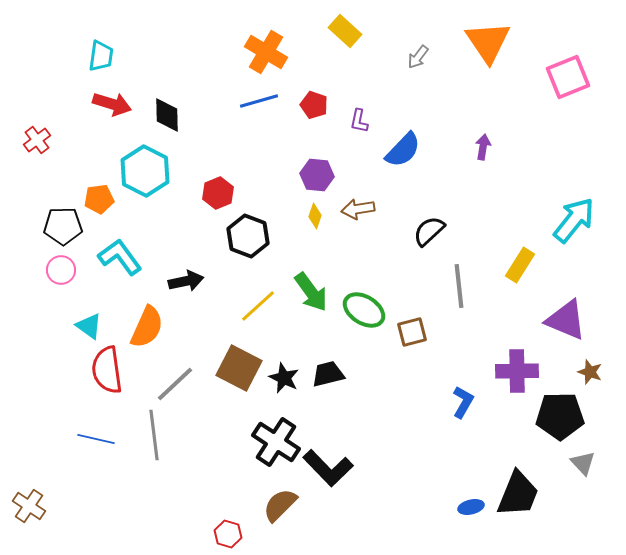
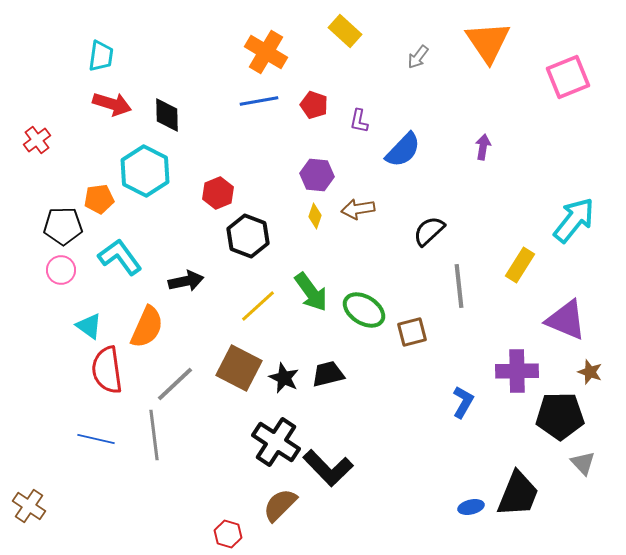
blue line at (259, 101): rotated 6 degrees clockwise
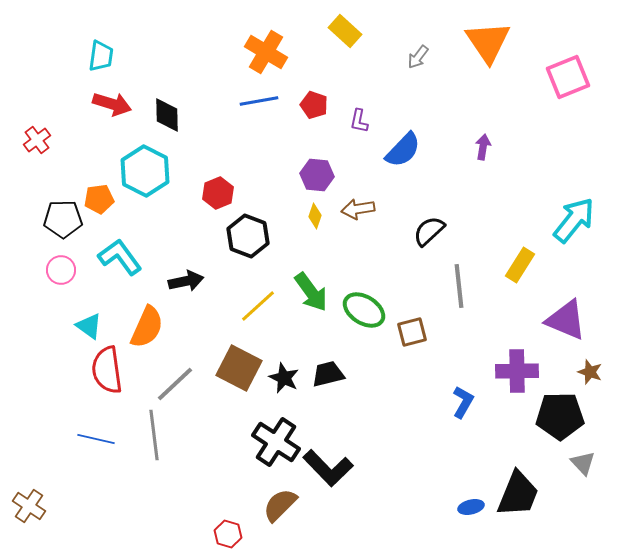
black pentagon at (63, 226): moved 7 px up
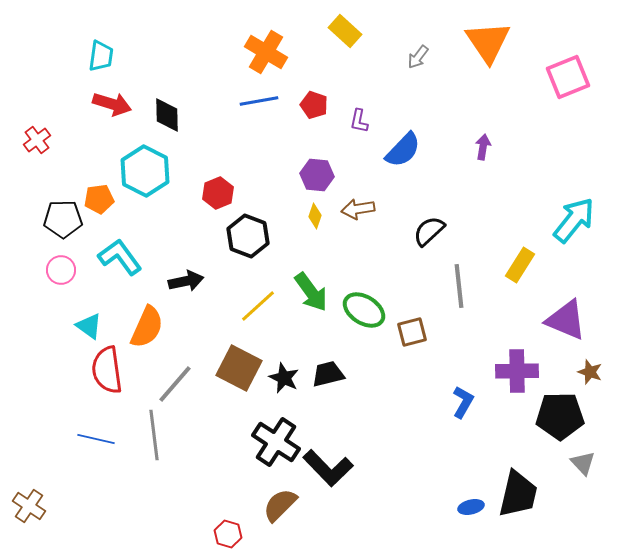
gray line at (175, 384): rotated 6 degrees counterclockwise
black trapezoid at (518, 494): rotated 9 degrees counterclockwise
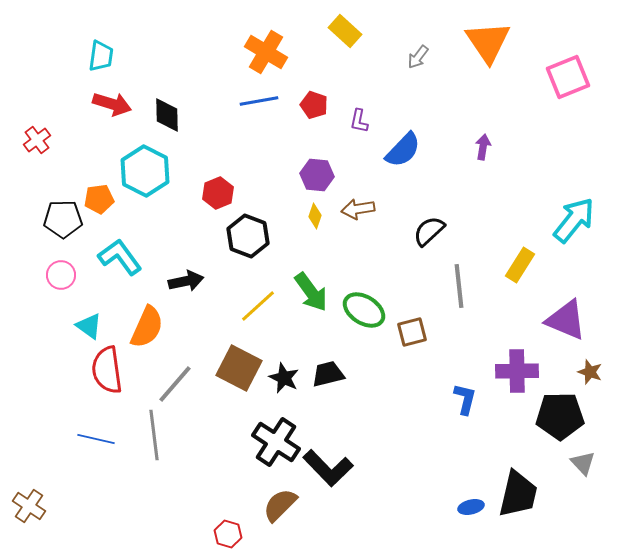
pink circle at (61, 270): moved 5 px down
blue L-shape at (463, 402): moved 2 px right, 3 px up; rotated 16 degrees counterclockwise
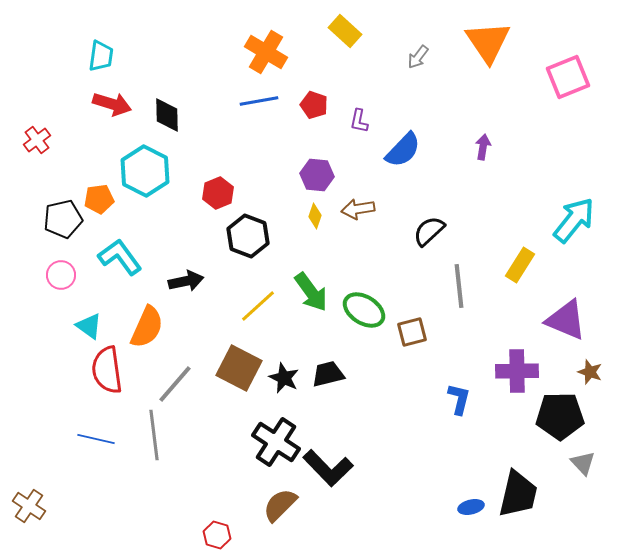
black pentagon at (63, 219): rotated 12 degrees counterclockwise
blue L-shape at (465, 399): moved 6 px left
red hexagon at (228, 534): moved 11 px left, 1 px down
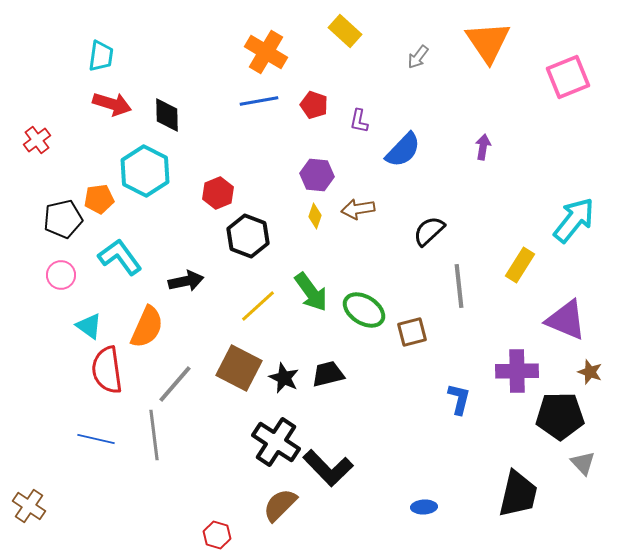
blue ellipse at (471, 507): moved 47 px left; rotated 10 degrees clockwise
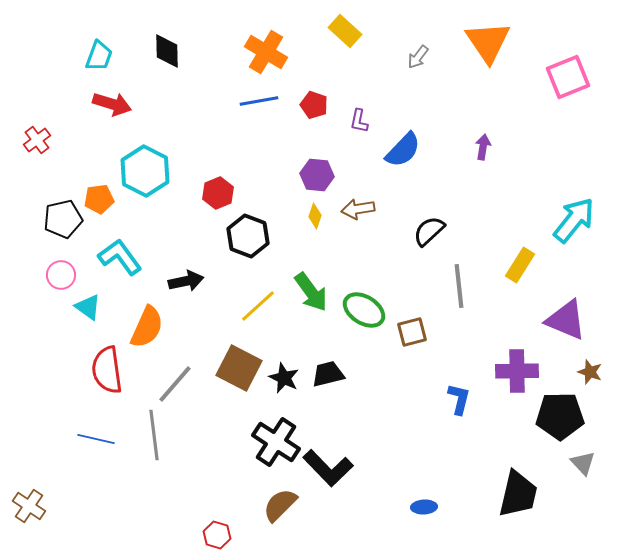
cyan trapezoid at (101, 56): moved 2 px left; rotated 12 degrees clockwise
black diamond at (167, 115): moved 64 px up
cyan triangle at (89, 326): moved 1 px left, 19 px up
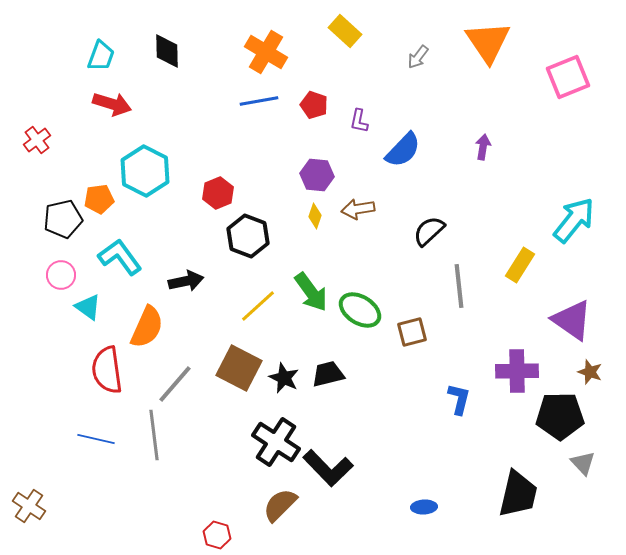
cyan trapezoid at (99, 56): moved 2 px right
green ellipse at (364, 310): moved 4 px left
purple triangle at (566, 320): moved 6 px right; rotated 12 degrees clockwise
